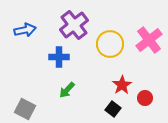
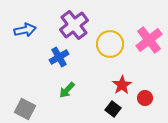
blue cross: rotated 30 degrees counterclockwise
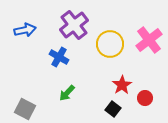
blue cross: rotated 30 degrees counterclockwise
green arrow: moved 3 px down
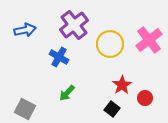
black square: moved 1 px left
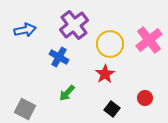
red star: moved 17 px left, 11 px up
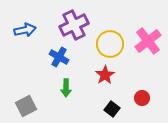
purple cross: rotated 12 degrees clockwise
pink cross: moved 1 px left, 1 px down
red star: moved 1 px down
green arrow: moved 1 px left, 5 px up; rotated 42 degrees counterclockwise
red circle: moved 3 px left
gray square: moved 1 px right, 3 px up; rotated 35 degrees clockwise
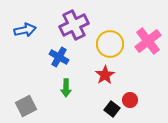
red circle: moved 12 px left, 2 px down
